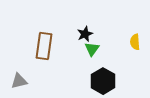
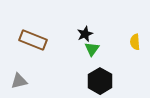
brown rectangle: moved 11 px left, 6 px up; rotated 76 degrees counterclockwise
black hexagon: moved 3 px left
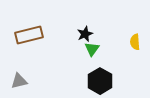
brown rectangle: moved 4 px left, 5 px up; rotated 36 degrees counterclockwise
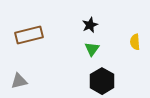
black star: moved 5 px right, 9 px up
black hexagon: moved 2 px right
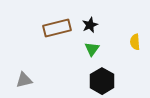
brown rectangle: moved 28 px right, 7 px up
gray triangle: moved 5 px right, 1 px up
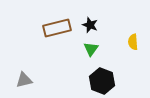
black star: rotated 28 degrees counterclockwise
yellow semicircle: moved 2 px left
green triangle: moved 1 px left
black hexagon: rotated 10 degrees counterclockwise
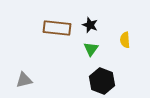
brown rectangle: rotated 20 degrees clockwise
yellow semicircle: moved 8 px left, 2 px up
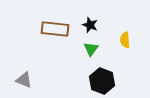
brown rectangle: moved 2 px left, 1 px down
gray triangle: rotated 36 degrees clockwise
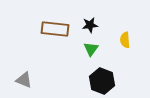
black star: rotated 28 degrees counterclockwise
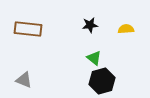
brown rectangle: moved 27 px left
yellow semicircle: moved 1 px right, 11 px up; rotated 91 degrees clockwise
green triangle: moved 3 px right, 9 px down; rotated 28 degrees counterclockwise
black hexagon: rotated 25 degrees clockwise
